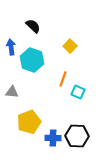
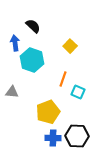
blue arrow: moved 4 px right, 4 px up
yellow pentagon: moved 19 px right, 10 px up
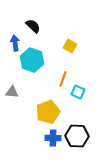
yellow square: rotated 16 degrees counterclockwise
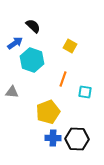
blue arrow: rotated 63 degrees clockwise
cyan square: moved 7 px right; rotated 16 degrees counterclockwise
black hexagon: moved 3 px down
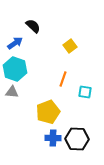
yellow square: rotated 24 degrees clockwise
cyan hexagon: moved 17 px left, 9 px down
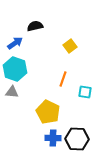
black semicircle: moved 2 px right; rotated 56 degrees counterclockwise
yellow pentagon: rotated 25 degrees counterclockwise
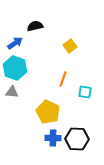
cyan hexagon: moved 1 px up
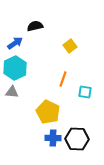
cyan hexagon: rotated 15 degrees clockwise
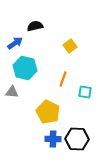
cyan hexagon: moved 10 px right; rotated 20 degrees counterclockwise
blue cross: moved 1 px down
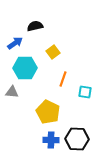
yellow square: moved 17 px left, 6 px down
cyan hexagon: rotated 15 degrees counterclockwise
blue cross: moved 2 px left, 1 px down
